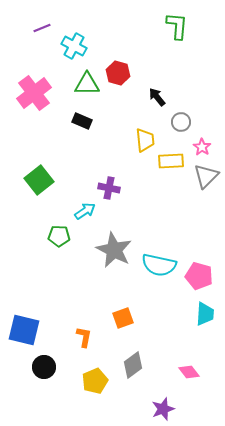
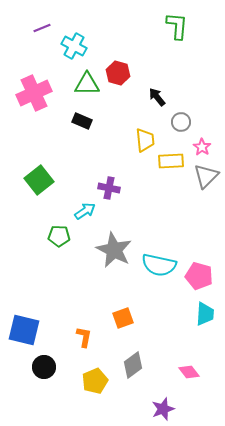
pink cross: rotated 12 degrees clockwise
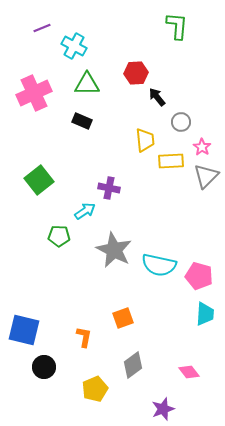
red hexagon: moved 18 px right; rotated 20 degrees counterclockwise
yellow pentagon: moved 8 px down
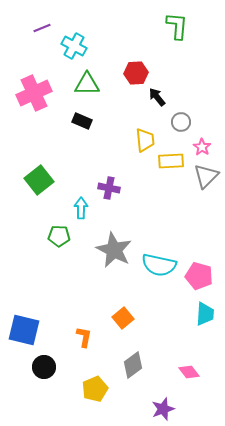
cyan arrow: moved 4 px left, 3 px up; rotated 55 degrees counterclockwise
orange square: rotated 20 degrees counterclockwise
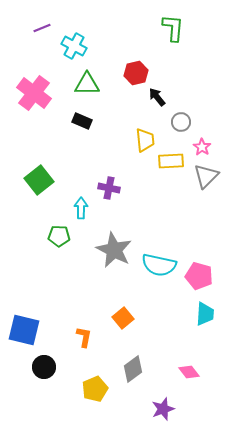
green L-shape: moved 4 px left, 2 px down
red hexagon: rotated 10 degrees counterclockwise
pink cross: rotated 28 degrees counterclockwise
gray diamond: moved 4 px down
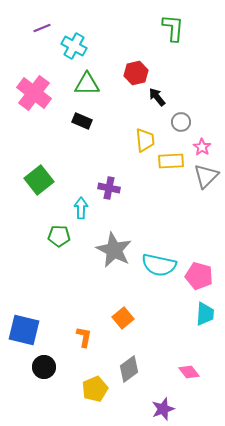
gray diamond: moved 4 px left
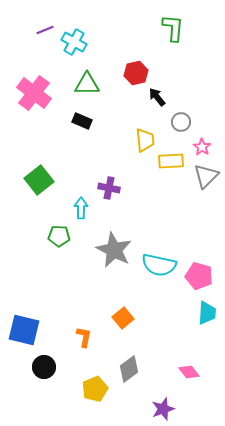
purple line: moved 3 px right, 2 px down
cyan cross: moved 4 px up
cyan trapezoid: moved 2 px right, 1 px up
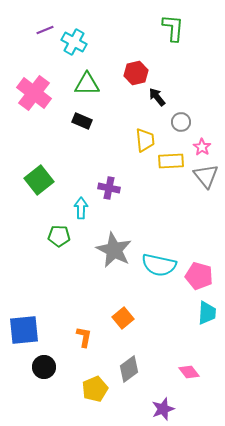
gray triangle: rotated 24 degrees counterclockwise
blue square: rotated 20 degrees counterclockwise
